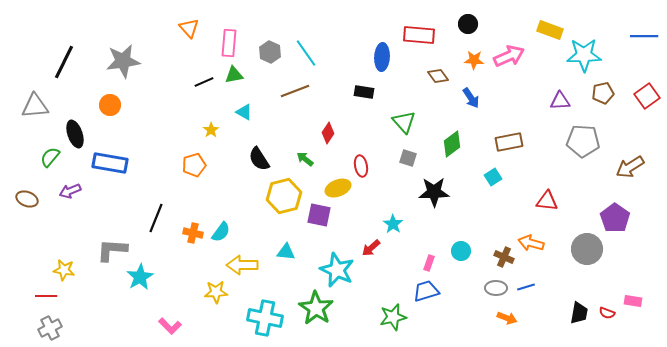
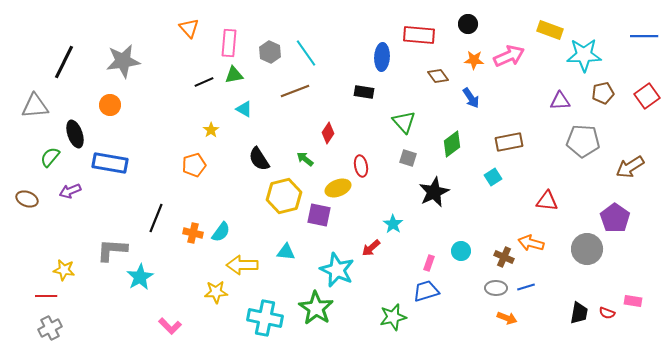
cyan triangle at (244, 112): moved 3 px up
black star at (434, 192): rotated 24 degrees counterclockwise
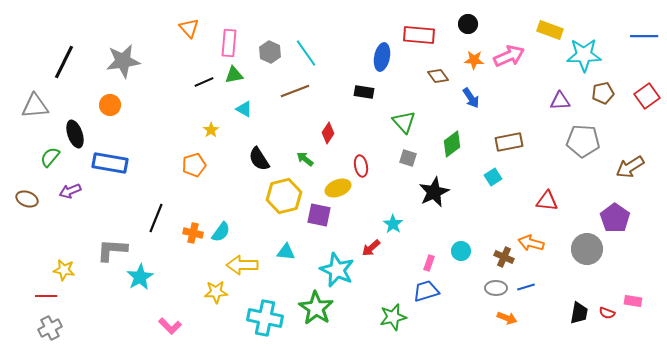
blue ellipse at (382, 57): rotated 8 degrees clockwise
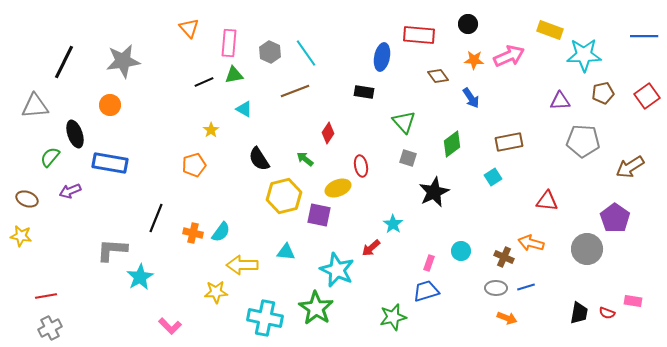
yellow star at (64, 270): moved 43 px left, 34 px up
red line at (46, 296): rotated 10 degrees counterclockwise
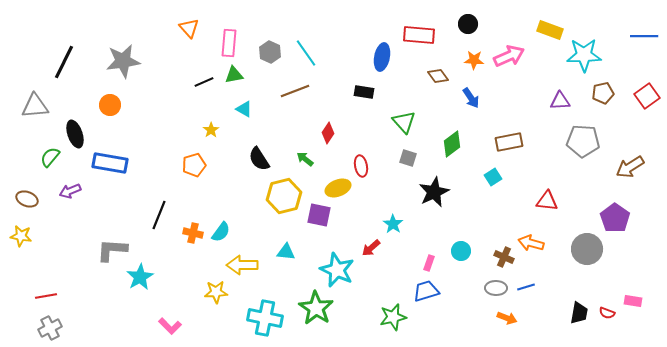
black line at (156, 218): moved 3 px right, 3 px up
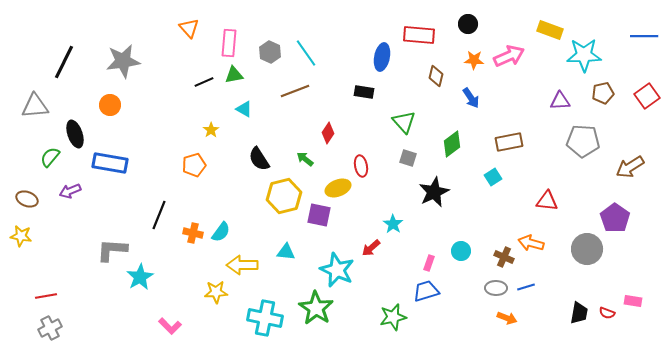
brown diamond at (438, 76): moved 2 px left; rotated 50 degrees clockwise
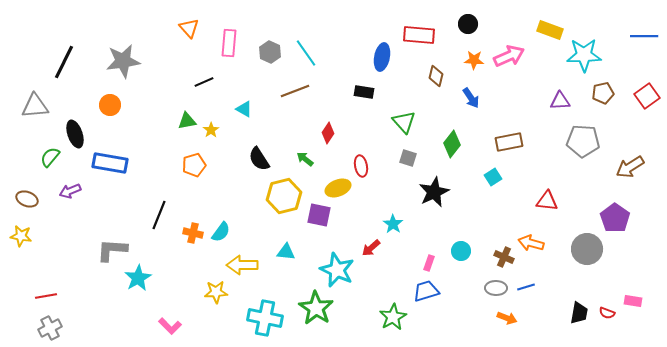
green triangle at (234, 75): moved 47 px left, 46 px down
green diamond at (452, 144): rotated 16 degrees counterclockwise
cyan star at (140, 277): moved 2 px left, 1 px down
green star at (393, 317): rotated 16 degrees counterclockwise
